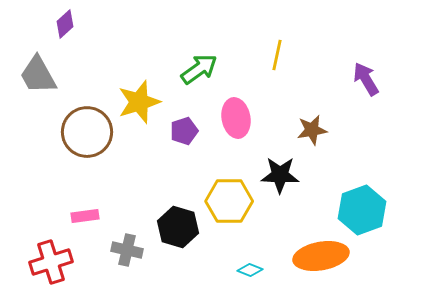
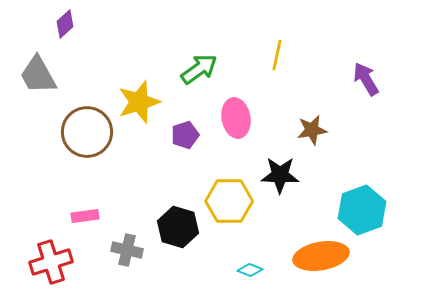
purple pentagon: moved 1 px right, 4 px down
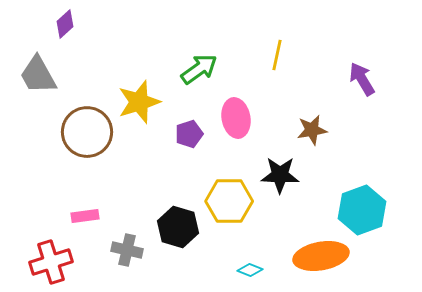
purple arrow: moved 4 px left
purple pentagon: moved 4 px right, 1 px up
